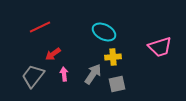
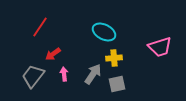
red line: rotated 30 degrees counterclockwise
yellow cross: moved 1 px right, 1 px down
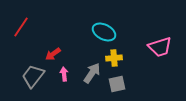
red line: moved 19 px left
gray arrow: moved 1 px left, 1 px up
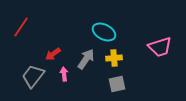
gray arrow: moved 6 px left, 14 px up
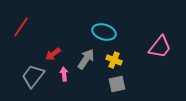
cyan ellipse: rotated 10 degrees counterclockwise
pink trapezoid: rotated 35 degrees counterclockwise
yellow cross: moved 2 px down; rotated 28 degrees clockwise
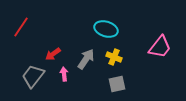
cyan ellipse: moved 2 px right, 3 px up
yellow cross: moved 3 px up
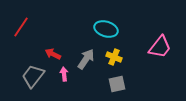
red arrow: rotated 63 degrees clockwise
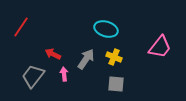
gray square: moved 1 px left; rotated 18 degrees clockwise
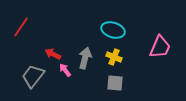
cyan ellipse: moved 7 px right, 1 px down
pink trapezoid: rotated 15 degrees counterclockwise
gray arrow: moved 1 px left, 1 px up; rotated 20 degrees counterclockwise
pink arrow: moved 1 px right, 4 px up; rotated 32 degrees counterclockwise
gray square: moved 1 px left, 1 px up
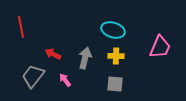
red line: rotated 45 degrees counterclockwise
yellow cross: moved 2 px right, 1 px up; rotated 21 degrees counterclockwise
pink arrow: moved 10 px down
gray square: moved 1 px down
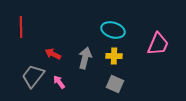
red line: rotated 10 degrees clockwise
pink trapezoid: moved 2 px left, 3 px up
yellow cross: moved 2 px left
pink arrow: moved 6 px left, 2 px down
gray square: rotated 18 degrees clockwise
